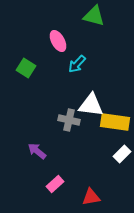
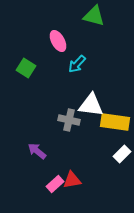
red triangle: moved 19 px left, 17 px up
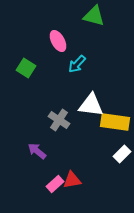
gray cross: moved 10 px left; rotated 20 degrees clockwise
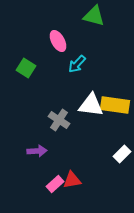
yellow rectangle: moved 17 px up
purple arrow: rotated 138 degrees clockwise
